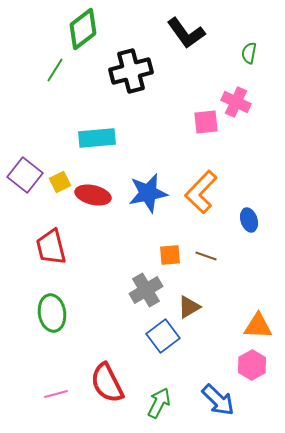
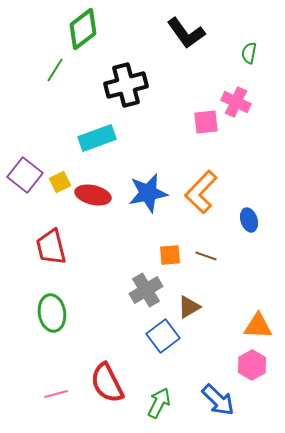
black cross: moved 5 px left, 14 px down
cyan rectangle: rotated 15 degrees counterclockwise
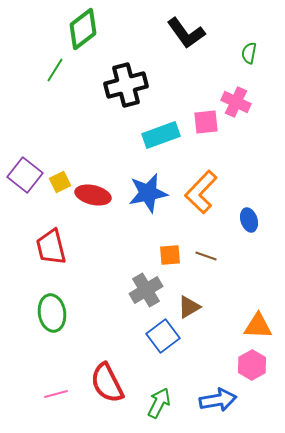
cyan rectangle: moved 64 px right, 3 px up
blue arrow: rotated 54 degrees counterclockwise
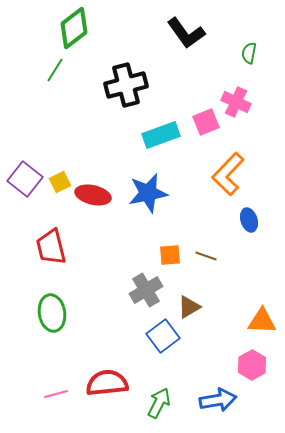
green diamond: moved 9 px left, 1 px up
pink square: rotated 16 degrees counterclockwise
purple square: moved 4 px down
orange L-shape: moved 27 px right, 18 px up
orange triangle: moved 4 px right, 5 px up
red semicircle: rotated 111 degrees clockwise
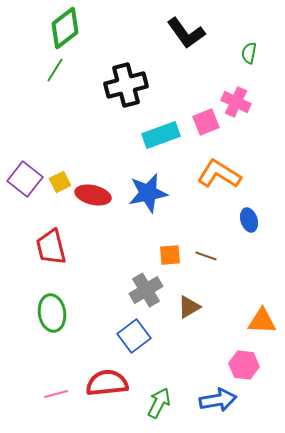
green diamond: moved 9 px left
orange L-shape: moved 9 px left; rotated 78 degrees clockwise
blue square: moved 29 px left
pink hexagon: moved 8 px left; rotated 24 degrees counterclockwise
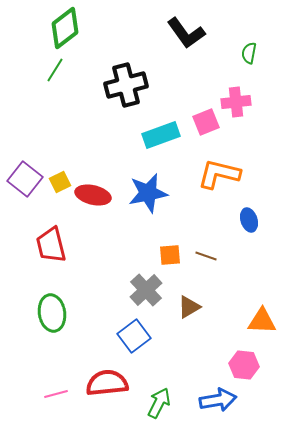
pink cross: rotated 32 degrees counterclockwise
orange L-shape: rotated 18 degrees counterclockwise
red trapezoid: moved 2 px up
gray cross: rotated 12 degrees counterclockwise
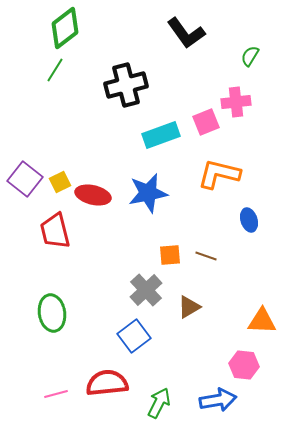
green semicircle: moved 1 px right, 3 px down; rotated 20 degrees clockwise
red trapezoid: moved 4 px right, 14 px up
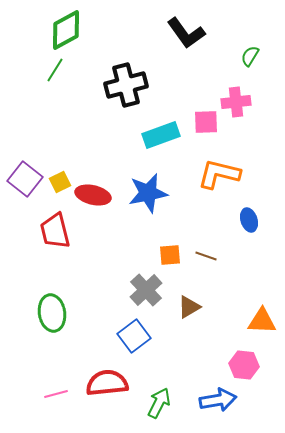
green diamond: moved 1 px right, 2 px down; rotated 9 degrees clockwise
pink square: rotated 20 degrees clockwise
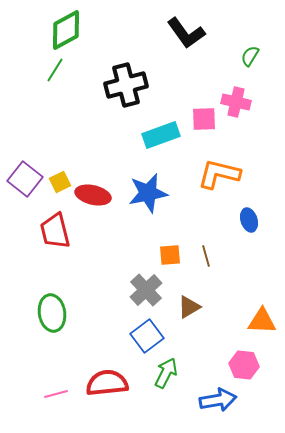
pink cross: rotated 20 degrees clockwise
pink square: moved 2 px left, 3 px up
brown line: rotated 55 degrees clockwise
blue square: moved 13 px right
green arrow: moved 7 px right, 30 px up
